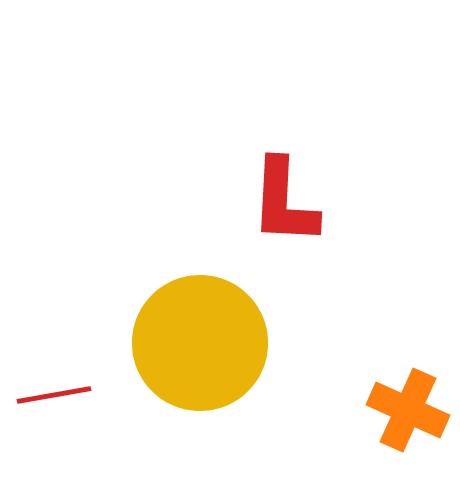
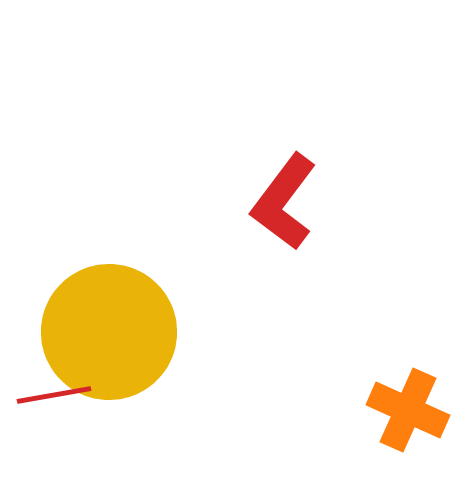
red L-shape: rotated 34 degrees clockwise
yellow circle: moved 91 px left, 11 px up
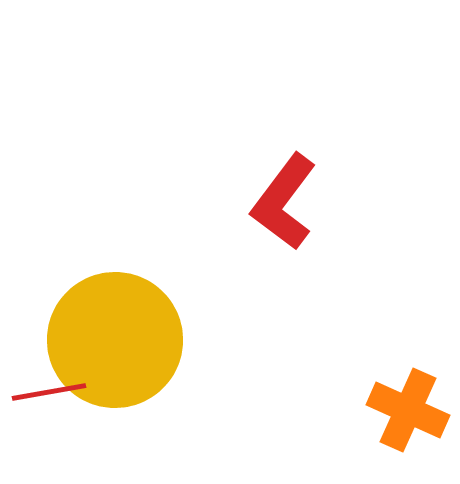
yellow circle: moved 6 px right, 8 px down
red line: moved 5 px left, 3 px up
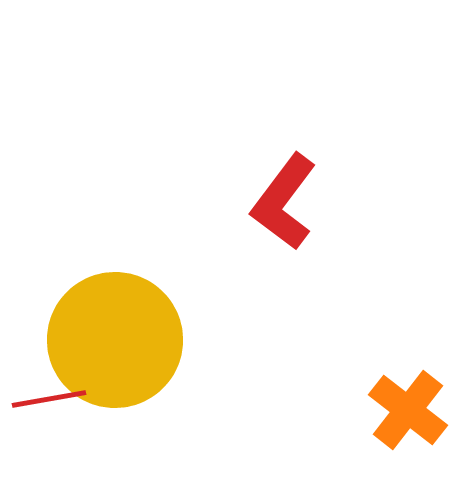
red line: moved 7 px down
orange cross: rotated 14 degrees clockwise
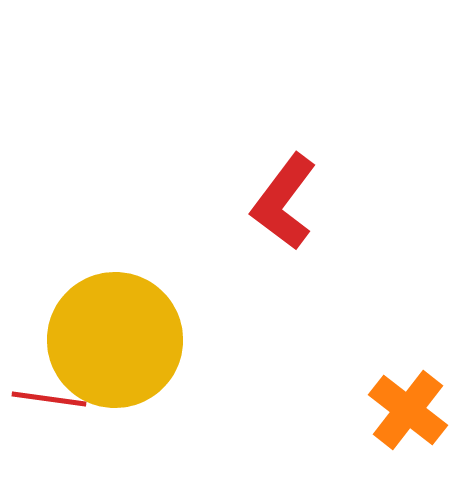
red line: rotated 18 degrees clockwise
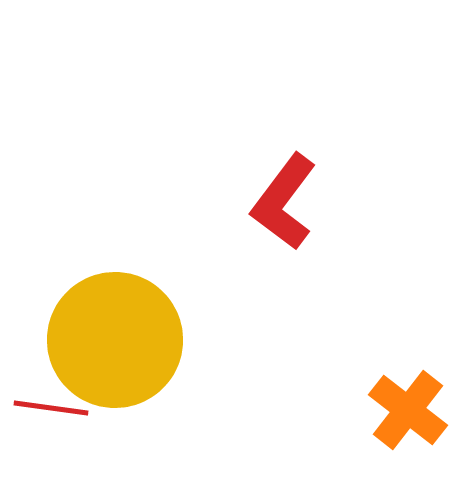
red line: moved 2 px right, 9 px down
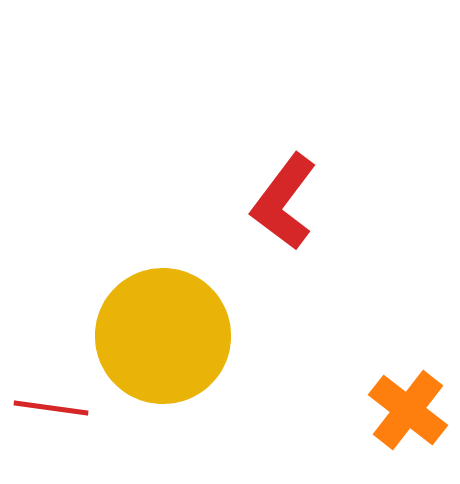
yellow circle: moved 48 px right, 4 px up
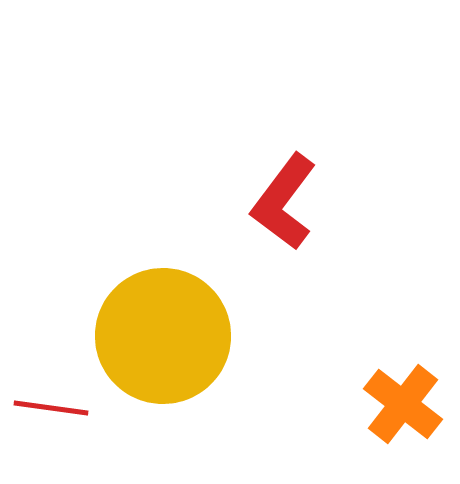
orange cross: moved 5 px left, 6 px up
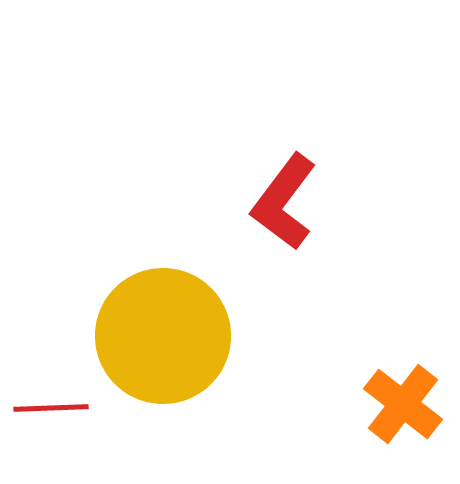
red line: rotated 10 degrees counterclockwise
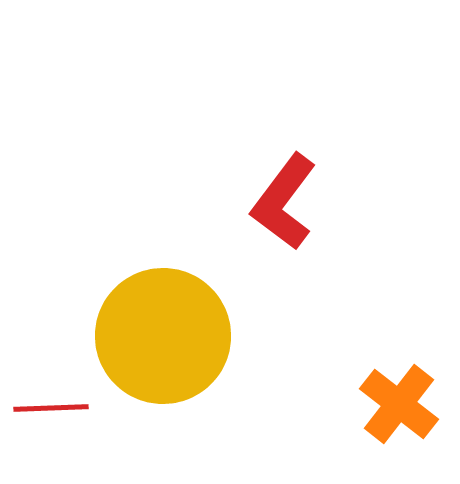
orange cross: moved 4 px left
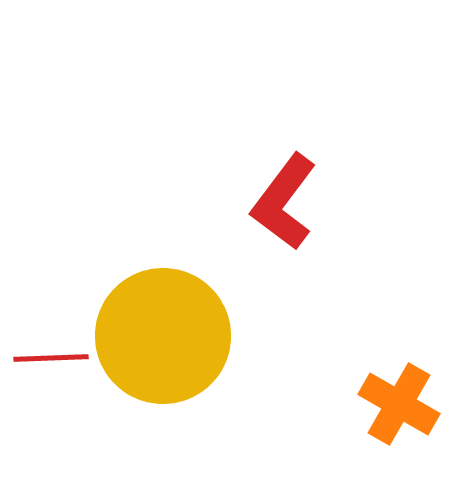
orange cross: rotated 8 degrees counterclockwise
red line: moved 50 px up
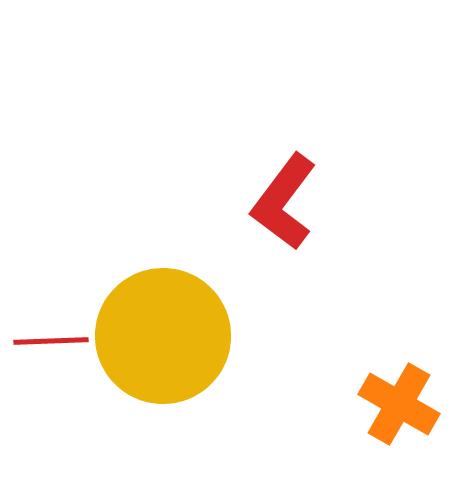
red line: moved 17 px up
